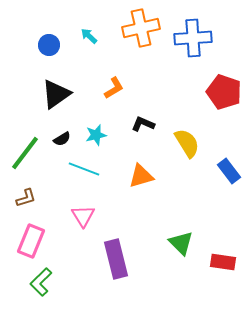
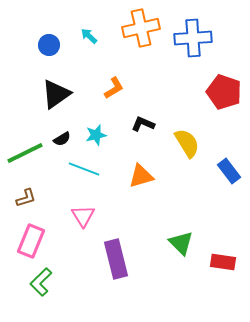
green line: rotated 27 degrees clockwise
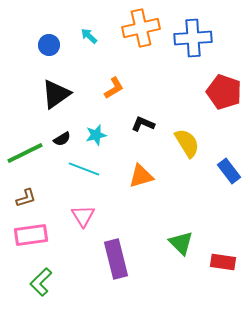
pink rectangle: moved 6 px up; rotated 60 degrees clockwise
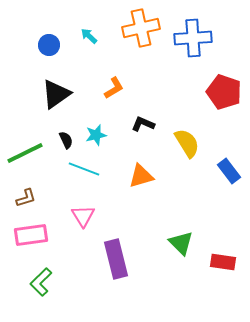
black semicircle: moved 4 px right, 1 px down; rotated 84 degrees counterclockwise
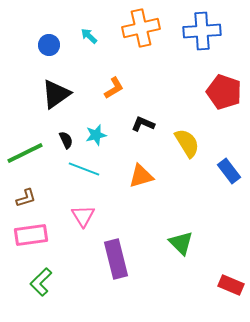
blue cross: moved 9 px right, 7 px up
red rectangle: moved 8 px right, 23 px down; rotated 15 degrees clockwise
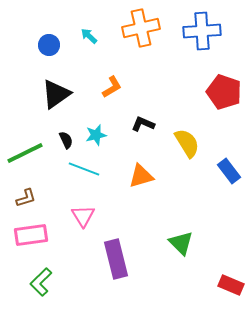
orange L-shape: moved 2 px left, 1 px up
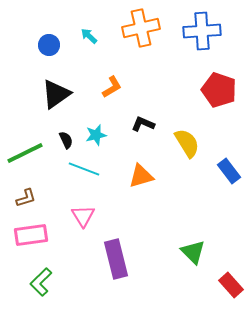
red pentagon: moved 5 px left, 2 px up
green triangle: moved 12 px right, 9 px down
red rectangle: rotated 25 degrees clockwise
